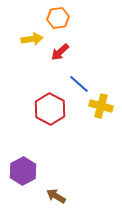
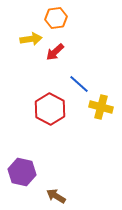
orange hexagon: moved 2 px left
yellow arrow: moved 1 px left
red arrow: moved 5 px left
yellow cross: moved 1 px down
purple hexagon: moved 1 px left, 1 px down; rotated 20 degrees counterclockwise
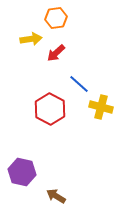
red arrow: moved 1 px right, 1 px down
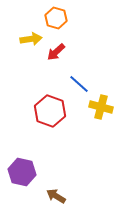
orange hexagon: rotated 25 degrees clockwise
red arrow: moved 1 px up
red hexagon: moved 2 px down; rotated 8 degrees counterclockwise
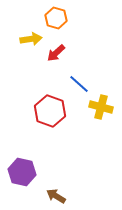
red arrow: moved 1 px down
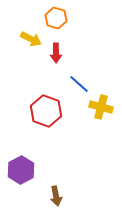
yellow arrow: rotated 35 degrees clockwise
red arrow: rotated 48 degrees counterclockwise
red hexagon: moved 4 px left
purple hexagon: moved 1 px left, 2 px up; rotated 20 degrees clockwise
brown arrow: rotated 132 degrees counterclockwise
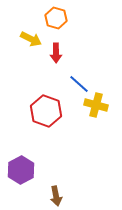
yellow cross: moved 5 px left, 2 px up
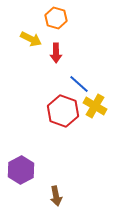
yellow cross: moved 1 px left, 1 px down; rotated 15 degrees clockwise
red hexagon: moved 17 px right
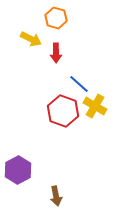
purple hexagon: moved 3 px left
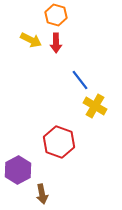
orange hexagon: moved 3 px up
yellow arrow: moved 1 px down
red arrow: moved 10 px up
blue line: moved 1 px right, 4 px up; rotated 10 degrees clockwise
red hexagon: moved 4 px left, 31 px down
brown arrow: moved 14 px left, 2 px up
